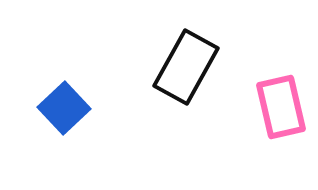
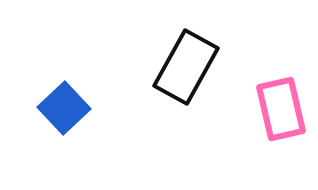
pink rectangle: moved 2 px down
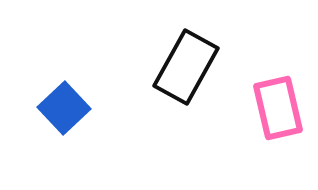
pink rectangle: moved 3 px left, 1 px up
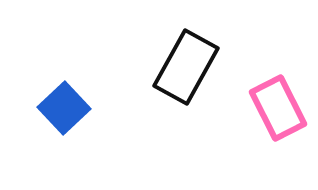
pink rectangle: rotated 14 degrees counterclockwise
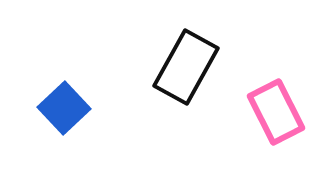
pink rectangle: moved 2 px left, 4 px down
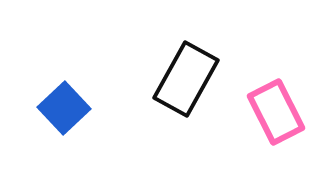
black rectangle: moved 12 px down
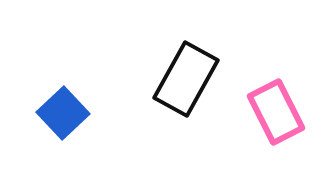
blue square: moved 1 px left, 5 px down
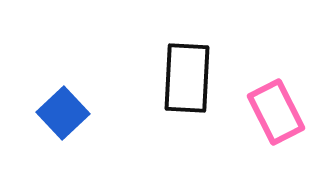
black rectangle: moved 1 px right, 1 px up; rotated 26 degrees counterclockwise
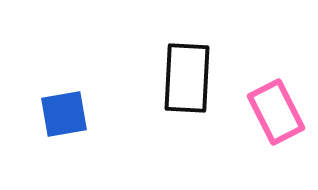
blue square: moved 1 px right, 1 px down; rotated 33 degrees clockwise
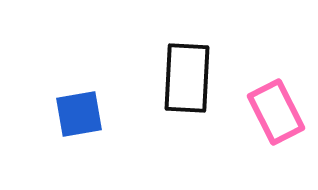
blue square: moved 15 px right
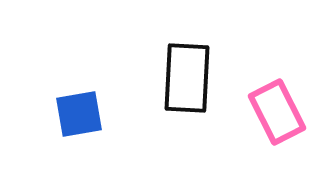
pink rectangle: moved 1 px right
